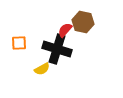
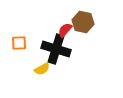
black cross: moved 1 px left
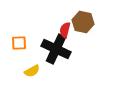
red semicircle: rotated 28 degrees counterclockwise
black cross: rotated 8 degrees clockwise
yellow semicircle: moved 10 px left, 2 px down
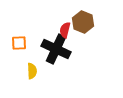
brown hexagon: rotated 10 degrees clockwise
yellow semicircle: rotated 63 degrees counterclockwise
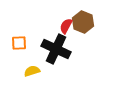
red semicircle: moved 1 px right, 4 px up; rotated 14 degrees clockwise
yellow semicircle: rotated 105 degrees counterclockwise
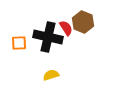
red semicircle: moved 2 px down; rotated 119 degrees clockwise
black cross: moved 8 px left, 12 px up; rotated 12 degrees counterclockwise
yellow semicircle: moved 19 px right, 4 px down
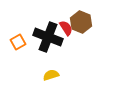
brown hexagon: moved 2 px left
black cross: rotated 8 degrees clockwise
orange square: moved 1 px left, 1 px up; rotated 28 degrees counterclockwise
